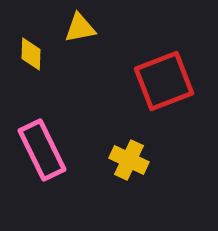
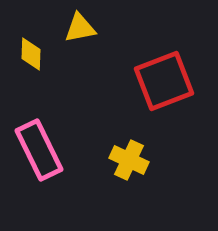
pink rectangle: moved 3 px left
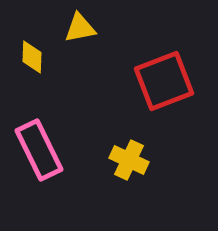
yellow diamond: moved 1 px right, 3 px down
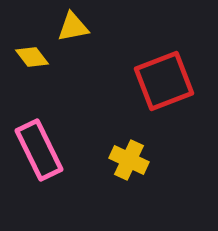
yellow triangle: moved 7 px left, 1 px up
yellow diamond: rotated 40 degrees counterclockwise
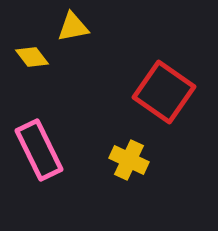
red square: moved 11 px down; rotated 34 degrees counterclockwise
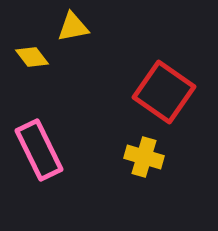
yellow cross: moved 15 px right, 3 px up; rotated 9 degrees counterclockwise
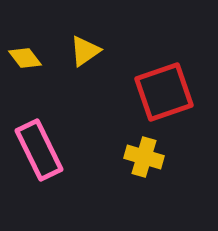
yellow triangle: moved 12 px right, 24 px down; rotated 24 degrees counterclockwise
yellow diamond: moved 7 px left, 1 px down
red square: rotated 36 degrees clockwise
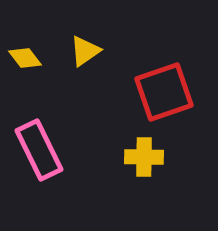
yellow cross: rotated 15 degrees counterclockwise
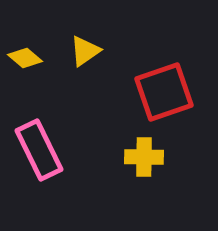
yellow diamond: rotated 12 degrees counterclockwise
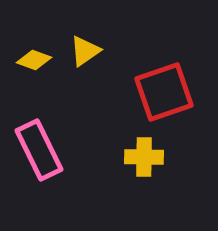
yellow diamond: moved 9 px right, 2 px down; rotated 20 degrees counterclockwise
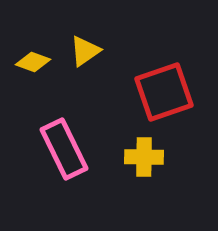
yellow diamond: moved 1 px left, 2 px down
pink rectangle: moved 25 px right, 1 px up
